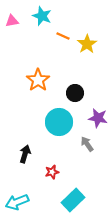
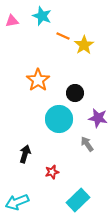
yellow star: moved 3 px left, 1 px down
cyan circle: moved 3 px up
cyan rectangle: moved 5 px right
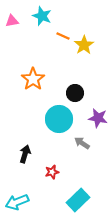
orange star: moved 5 px left, 1 px up
gray arrow: moved 5 px left, 1 px up; rotated 21 degrees counterclockwise
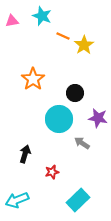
cyan arrow: moved 2 px up
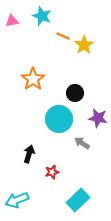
black arrow: moved 4 px right
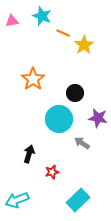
orange line: moved 3 px up
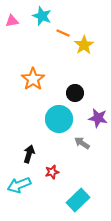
cyan arrow: moved 2 px right, 15 px up
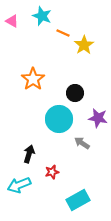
pink triangle: rotated 40 degrees clockwise
cyan rectangle: rotated 15 degrees clockwise
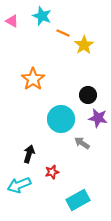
black circle: moved 13 px right, 2 px down
cyan circle: moved 2 px right
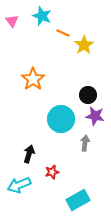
pink triangle: rotated 24 degrees clockwise
purple star: moved 3 px left, 2 px up
gray arrow: moved 3 px right; rotated 63 degrees clockwise
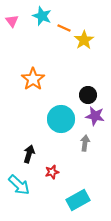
orange line: moved 1 px right, 5 px up
yellow star: moved 5 px up
cyan arrow: rotated 115 degrees counterclockwise
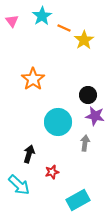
cyan star: rotated 18 degrees clockwise
cyan circle: moved 3 px left, 3 px down
